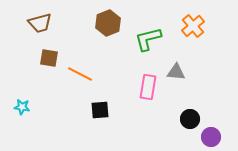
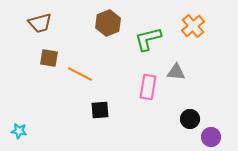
cyan star: moved 3 px left, 24 px down
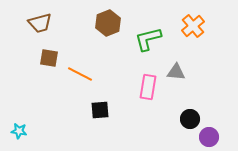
purple circle: moved 2 px left
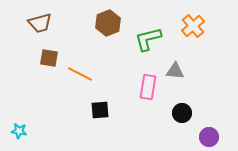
gray triangle: moved 1 px left, 1 px up
black circle: moved 8 px left, 6 px up
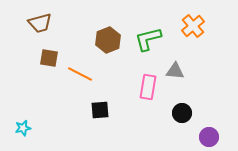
brown hexagon: moved 17 px down
cyan star: moved 4 px right, 3 px up; rotated 21 degrees counterclockwise
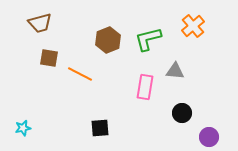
pink rectangle: moved 3 px left
black square: moved 18 px down
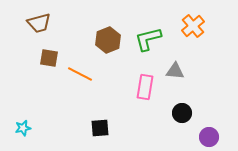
brown trapezoid: moved 1 px left
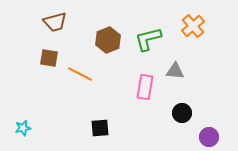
brown trapezoid: moved 16 px right, 1 px up
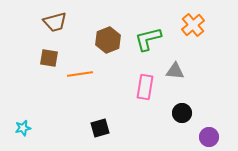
orange cross: moved 1 px up
orange line: rotated 35 degrees counterclockwise
black square: rotated 12 degrees counterclockwise
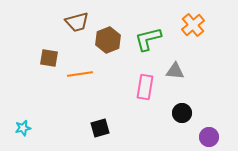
brown trapezoid: moved 22 px right
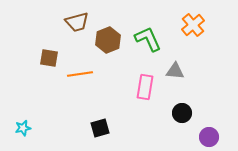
green L-shape: rotated 80 degrees clockwise
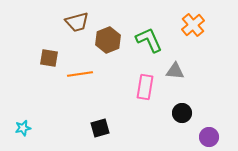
green L-shape: moved 1 px right, 1 px down
